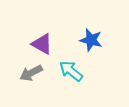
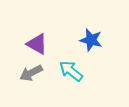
purple triangle: moved 5 px left
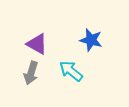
gray arrow: rotated 45 degrees counterclockwise
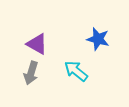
blue star: moved 7 px right, 1 px up
cyan arrow: moved 5 px right
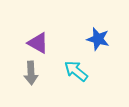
purple triangle: moved 1 px right, 1 px up
gray arrow: rotated 20 degrees counterclockwise
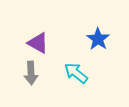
blue star: rotated 20 degrees clockwise
cyan arrow: moved 2 px down
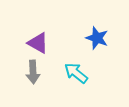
blue star: moved 1 px left, 1 px up; rotated 15 degrees counterclockwise
gray arrow: moved 2 px right, 1 px up
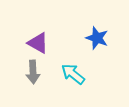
cyan arrow: moved 3 px left, 1 px down
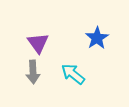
blue star: rotated 20 degrees clockwise
purple triangle: rotated 25 degrees clockwise
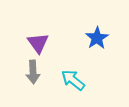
cyan arrow: moved 6 px down
